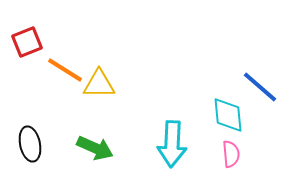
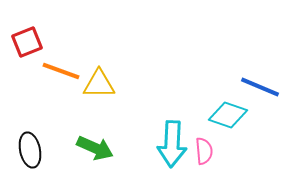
orange line: moved 4 px left, 1 px down; rotated 12 degrees counterclockwise
blue line: rotated 18 degrees counterclockwise
cyan diamond: rotated 66 degrees counterclockwise
black ellipse: moved 6 px down
pink semicircle: moved 27 px left, 3 px up
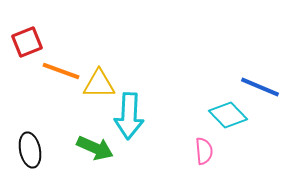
cyan diamond: rotated 27 degrees clockwise
cyan arrow: moved 43 px left, 28 px up
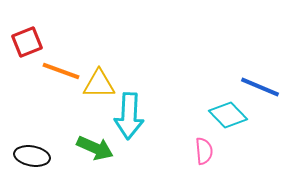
black ellipse: moved 2 px right, 6 px down; rotated 68 degrees counterclockwise
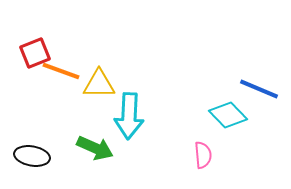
red square: moved 8 px right, 11 px down
blue line: moved 1 px left, 2 px down
pink semicircle: moved 1 px left, 4 px down
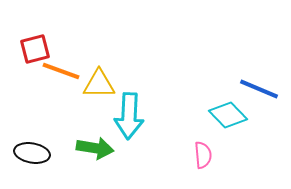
red square: moved 4 px up; rotated 8 degrees clockwise
green arrow: rotated 15 degrees counterclockwise
black ellipse: moved 3 px up
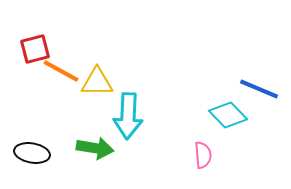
orange line: rotated 9 degrees clockwise
yellow triangle: moved 2 px left, 2 px up
cyan arrow: moved 1 px left
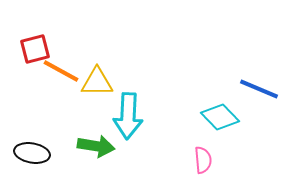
cyan diamond: moved 8 px left, 2 px down
green arrow: moved 1 px right, 2 px up
pink semicircle: moved 5 px down
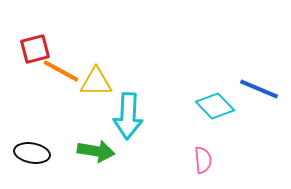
yellow triangle: moved 1 px left
cyan diamond: moved 5 px left, 11 px up
green arrow: moved 5 px down
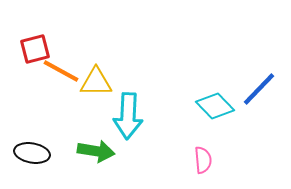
blue line: rotated 69 degrees counterclockwise
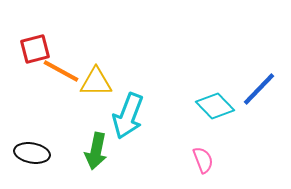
cyan arrow: rotated 18 degrees clockwise
green arrow: rotated 93 degrees clockwise
pink semicircle: rotated 16 degrees counterclockwise
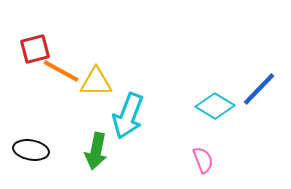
cyan diamond: rotated 15 degrees counterclockwise
black ellipse: moved 1 px left, 3 px up
